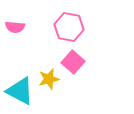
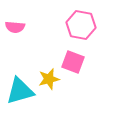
pink hexagon: moved 12 px right, 2 px up
pink square: rotated 20 degrees counterclockwise
cyan triangle: rotated 44 degrees counterclockwise
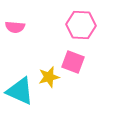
pink hexagon: rotated 8 degrees counterclockwise
yellow star: moved 2 px up
cyan triangle: rotated 40 degrees clockwise
